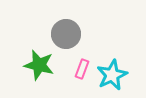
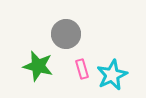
green star: moved 1 px left, 1 px down
pink rectangle: rotated 36 degrees counterclockwise
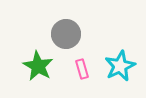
green star: rotated 16 degrees clockwise
cyan star: moved 8 px right, 9 px up
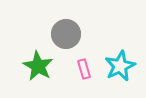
pink rectangle: moved 2 px right
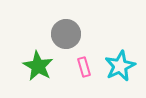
pink rectangle: moved 2 px up
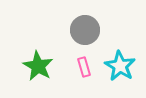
gray circle: moved 19 px right, 4 px up
cyan star: rotated 16 degrees counterclockwise
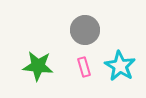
green star: rotated 24 degrees counterclockwise
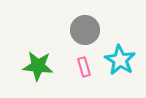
cyan star: moved 6 px up
